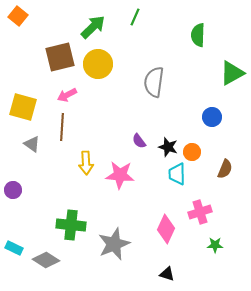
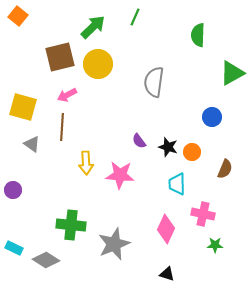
cyan trapezoid: moved 10 px down
pink cross: moved 3 px right, 2 px down; rotated 30 degrees clockwise
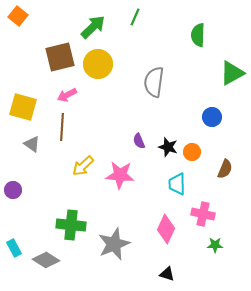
purple semicircle: rotated 14 degrees clockwise
yellow arrow: moved 3 px left, 3 px down; rotated 50 degrees clockwise
cyan rectangle: rotated 36 degrees clockwise
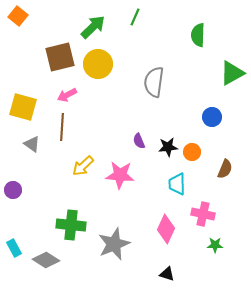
black star: rotated 24 degrees counterclockwise
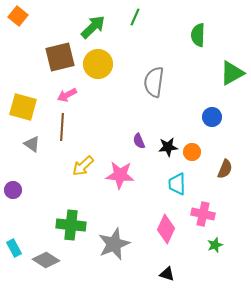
green star: rotated 21 degrees counterclockwise
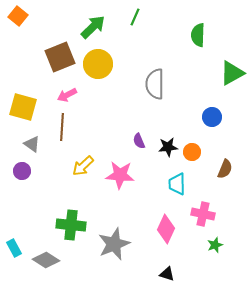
brown square: rotated 8 degrees counterclockwise
gray semicircle: moved 1 px right, 2 px down; rotated 8 degrees counterclockwise
purple circle: moved 9 px right, 19 px up
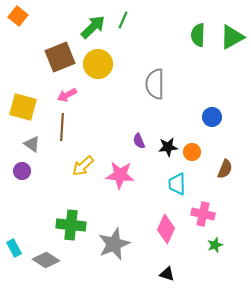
green line: moved 12 px left, 3 px down
green triangle: moved 36 px up
